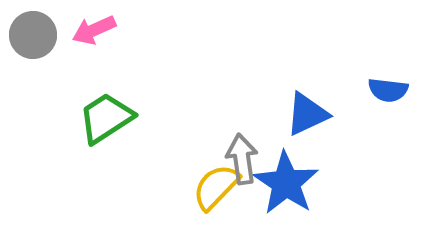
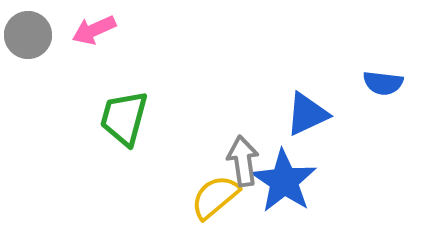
gray circle: moved 5 px left
blue semicircle: moved 5 px left, 7 px up
green trapezoid: moved 18 px right; rotated 42 degrees counterclockwise
gray arrow: moved 1 px right, 2 px down
blue star: moved 2 px left, 2 px up
yellow semicircle: moved 1 px left, 10 px down; rotated 6 degrees clockwise
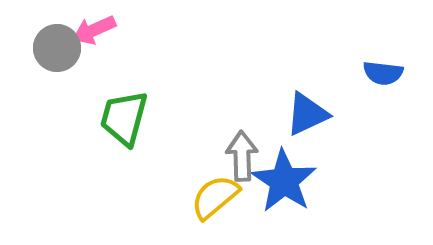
gray circle: moved 29 px right, 13 px down
blue semicircle: moved 10 px up
gray arrow: moved 1 px left, 5 px up; rotated 6 degrees clockwise
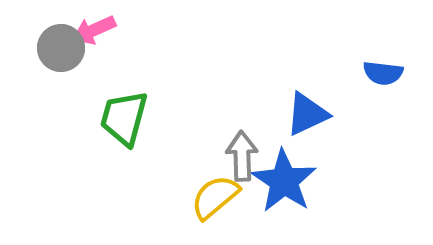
gray circle: moved 4 px right
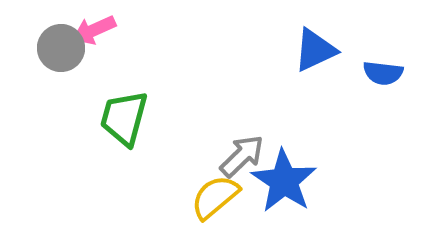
blue triangle: moved 8 px right, 64 px up
gray arrow: rotated 48 degrees clockwise
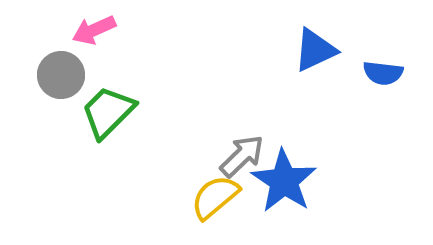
gray circle: moved 27 px down
green trapezoid: moved 16 px left, 6 px up; rotated 30 degrees clockwise
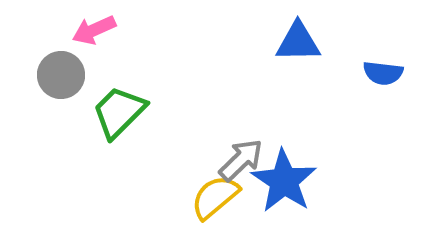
blue triangle: moved 17 px left, 8 px up; rotated 24 degrees clockwise
green trapezoid: moved 11 px right
gray arrow: moved 1 px left, 4 px down
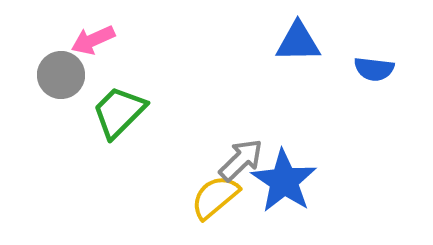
pink arrow: moved 1 px left, 10 px down
blue semicircle: moved 9 px left, 4 px up
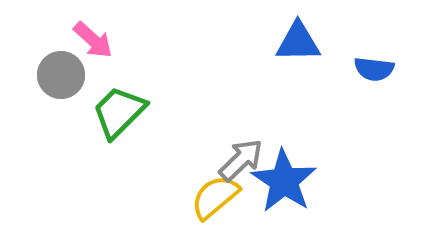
pink arrow: rotated 114 degrees counterclockwise
